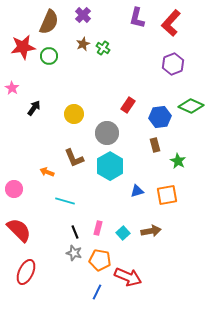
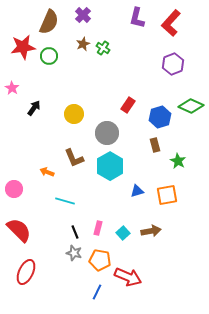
blue hexagon: rotated 10 degrees counterclockwise
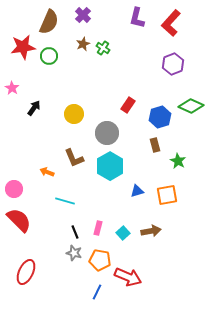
red semicircle: moved 10 px up
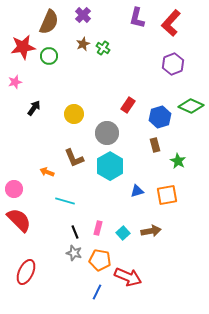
pink star: moved 3 px right, 6 px up; rotated 24 degrees clockwise
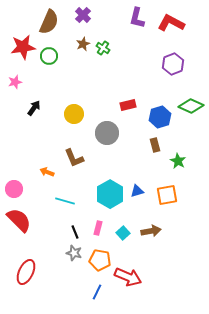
red L-shape: rotated 76 degrees clockwise
red rectangle: rotated 42 degrees clockwise
cyan hexagon: moved 28 px down
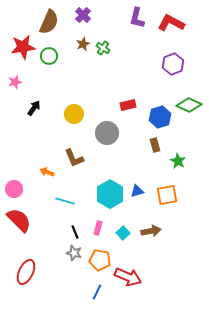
green diamond: moved 2 px left, 1 px up
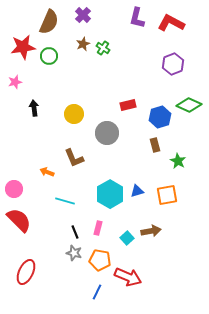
black arrow: rotated 42 degrees counterclockwise
cyan square: moved 4 px right, 5 px down
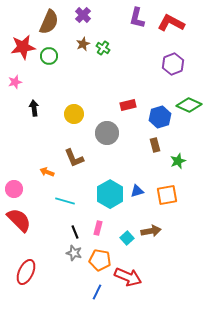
green star: rotated 21 degrees clockwise
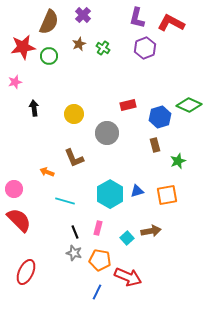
brown star: moved 4 px left
purple hexagon: moved 28 px left, 16 px up
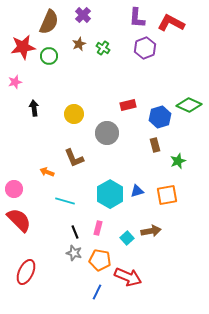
purple L-shape: rotated 10 degrees counterclockwise
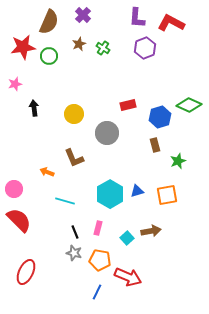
pink star: moved 2 px down
